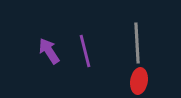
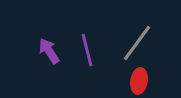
gray line: rotated 39 degrees clockwise
purple line: moved 2 px right, 1 px up
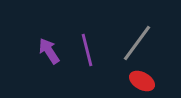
red ellipse: moved 3 px right; rotated 70 degrees counterclockwise
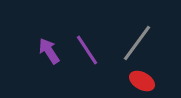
purple line: rotated 20 degrees counterclockwise
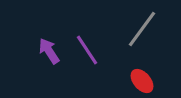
gray line: moved 5 px right, 14 px up
red ellipse: rotated 20 degrees clockwise
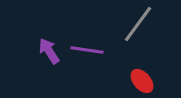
gray line: moved 4 px left, 5 px up
purple line: rotated 48 degrees counterclockwise
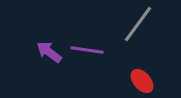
purple arrow: moved 1 px down; rotated 20 degrees counterclockwise
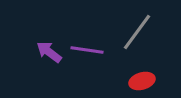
gray line: moved 1 px left, 8 px down
red ellipse: rotated 65 degrees counterclockwise
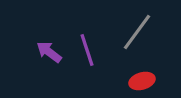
purple line: rotated 64 degrees clockwise
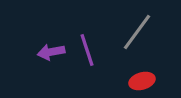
purple arrow: moved 2 px right; rotated 48 degrees counterclockwise
